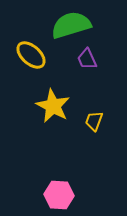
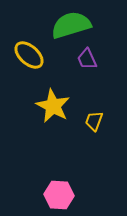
yellow ellipse: moved 2 px left
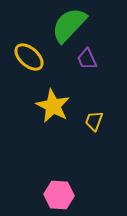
green semicircle: moved 2 px left; rotated 30 degrees counterclockwise
yellow ellipse: moved 2 px down
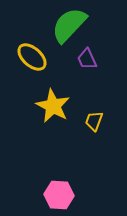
yellow ellipse: moved 3 px right
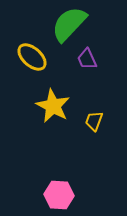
green semicircle: moved 1 px up
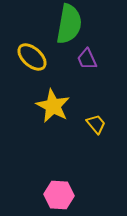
green semicircle: rotated 147 degrees clockwise
yellow trapezoid: moved 2 px right, 3 px down; rotated 120 degrees clockwise
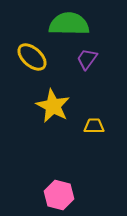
green semicircle: rotated 99 degrees counterclockwise
purple trapezoid: rotated 60 degrees clockwise
yellow trapezoid: moved 2 px left, 2 px down; rotated 50 degrees counterclockwise
pink hexagon: rotated 12 degrees clockwise
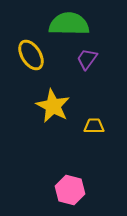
yellow ellipse: moved 1 px left, 2 px up; rotated 16 degrees clockwise
pink hexagon: moved 11 px right, 5 px up
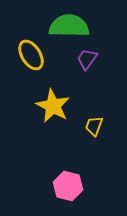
green semicircle: moved 2 px down
yellow trapezoid: rotated 70 degrees counterclockwise
pink hexagon: moved 2 px left, 4 px up
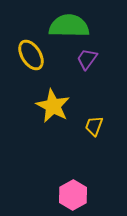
pink hexagon: moved 5 px right, 9 px down; rotated 16 degrees clockwise
